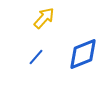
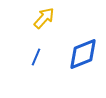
blue line: rotated 18 degrees counterclockwise
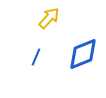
yellow arrow: moved 5 px right
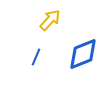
yellow arrow: moved 1 px right, 2 px down
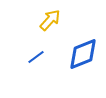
blue line: rotated 30 degrees clockwise
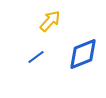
yellow arrow: moved 1 px down
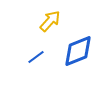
blue diamond: moved 5 px left, 3 px up
